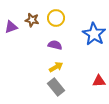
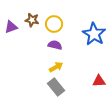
yellow circle: moved 2 px left, 6 px down
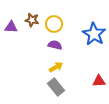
purple triangle: rotated 24 degrees clockwise
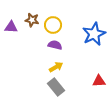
yellow circle: moved 1 px left, 1 px down
blue star: rotated 15 degrees clockwise
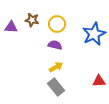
yellow circle: moved 4 px right, 1 px up
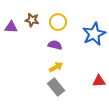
yellow circle: moved 1 px right, 2 px up
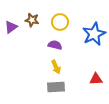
yellow circle: moved 2 px right
purple triangle: rotated 40 degrees counterclockwise
yellow arrow: rotated 96 degrees clockwise
red triangle: moved 3 px left, 2 px up
gray rectangle: rotated 54 degrees counterclockwise
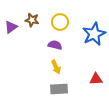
gray rectangle: moved 3 px right, 2 px down
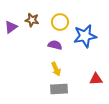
blue star: moved 9 px left, 2 px down; rotated 15 degrees clockwise
yellow arrow: moved 2 px down
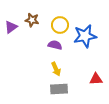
yellow circle: moved 3 px down
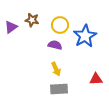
blue star: rotated 20 degrees counterclockwise
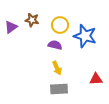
blue star: rotated 25 degrees counterclockwise
yellow arrow: moved 1 px right, 1 px up
